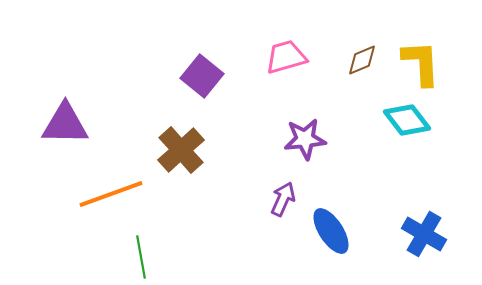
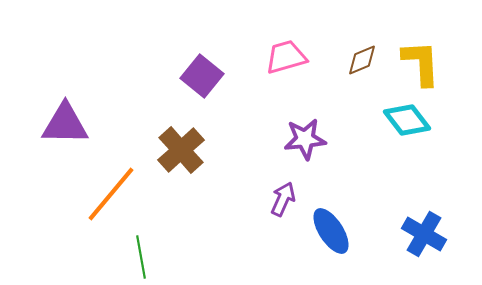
orange line: rotated 30 degrees counterclockwise
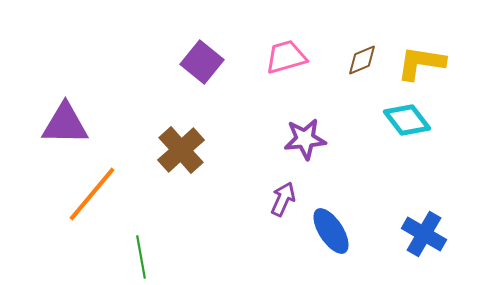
yellow L-shape: rotated 78 degrees counterclockwise
purple square: moved 14 px up
orange line: moved 19 px left
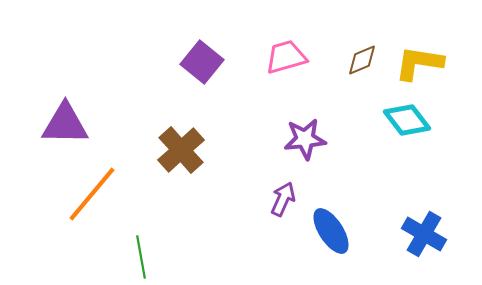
yellow L-shape: moved 2 px left
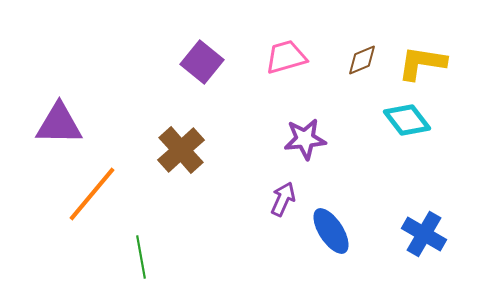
yellow L-shape: moved 3 px right
purple triangle: moved 6 px left
